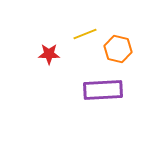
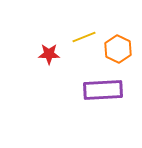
yellow line: moved 1 px left, 3 px down
orange hexagon: rotated 12 degrees clockwise
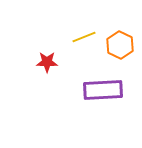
orange hexagon: moved 2 px right, 4 px up
red star: moved 2 px left, 8 px down
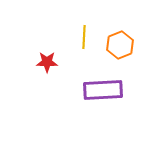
yellow line: rotated 65 degrees counterclockwise
orange hexagon: rotated 12 degrees clockwise
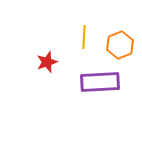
red star: rotated 20 degrees counterclockwise
purple rectangle: moved 3 px left, 8 px up
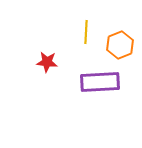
yellow line: moved 2 px right, 5 px up
red star: rotated 25 degrees clockwise
